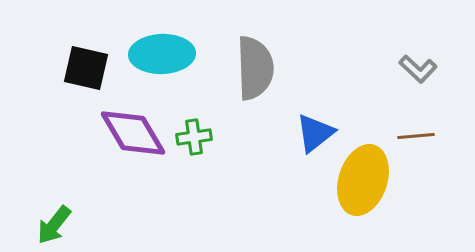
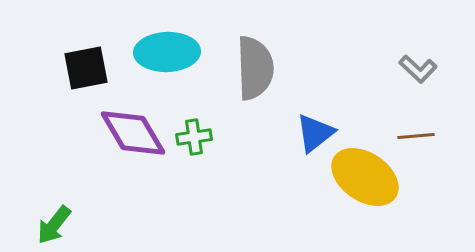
cyan ellipse: moved 5 px right, 2 px up
black square: rotated 24 degrees counterclockwise
yellow ellipse: moved 2 px right, 3 px up; rotated 74 degrees counterclockwise
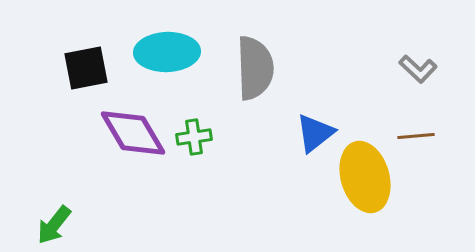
yellow ellipse: rotated 40 degrees clockwise
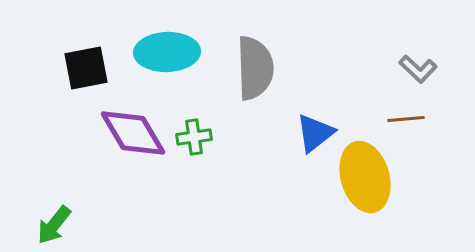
brown line: moved 10 px left, 17 px up
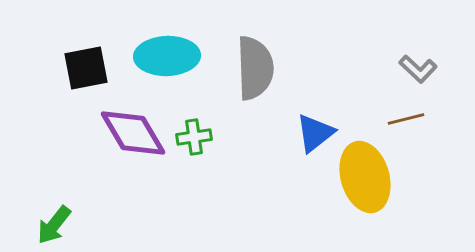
cyan ellipse: moved 4 px down
brown line: rotated 9 degrees counterclockwise
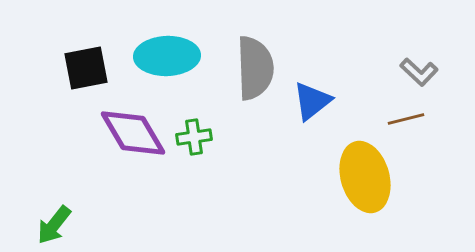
gray L-shape: moved 1 px right, 3 px down
blue triangle: moved 3 px left, 32 px up
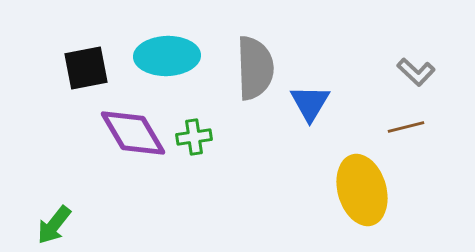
gray L-shape: moved 3 px left
blue triangle: moved 2 px left, 2 px down; rotated 21 degrees counterclockwise
brown line: moved 8 px down
yellow ellipse: moved 3 px left, 13 px down
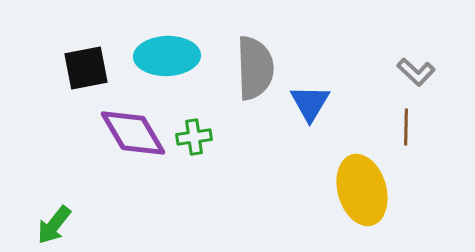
brown line: rotated 75 degrees counterclockwise
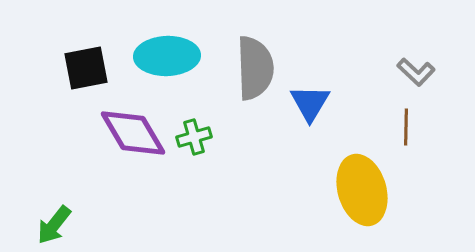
green cross: rotated 8 degrees counterclockwise
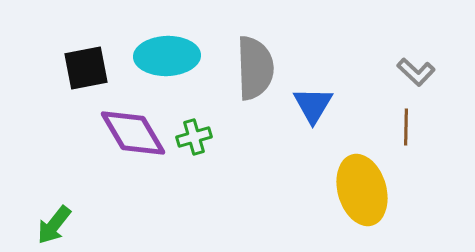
blue triangle: moved 3 px right, 2 px down
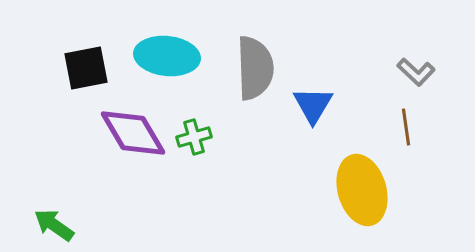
cyan ellipse: rotated 8 degrees clockwise
brown line: rotated 9 degrees counterclockwise
green arrow: rotated 87 degrees clockwise
